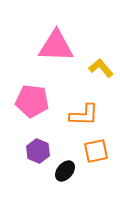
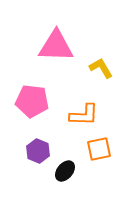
yellow L-shape: rotated 10 degrees clockwise
orange square: moved 3 px right, 2 px up
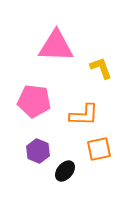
yellow L-shape: rotated 10 degrees clockwise
pink pentagon: moved 2 px right
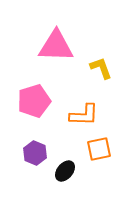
pink pentagon: rotated 24 degrees counterclockwise
purple hexagon: moved 3 px left, 2 px down
